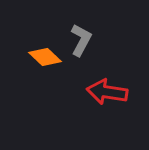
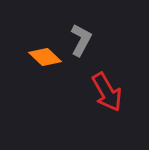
red arrow: rotated 129 degrees counterclockwise
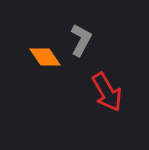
orange diamond: rotated 12 degrees clockwise
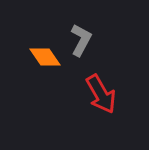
red arrow: moved 6 px left, 2 px down
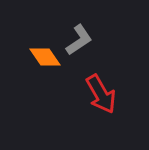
gray L-shape: moved 2 px left; rotated 28 degrees clockwise
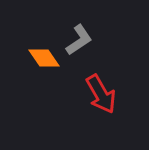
orange diamond: moved 1 px left, 1 px down
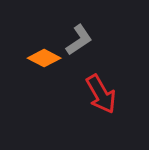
orange diamond: rotated 28 degrees counterclockwise
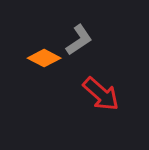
red arrow: rotated 18 degrees counterclockwise
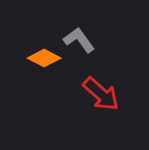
gray L-shape: rotated 92 degrees counterclockwise
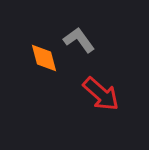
orange diamond: rotated 48 degrees clockwise
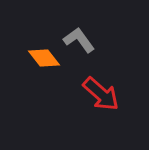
orange diamond: rotated 24 degrees counterclockwise
